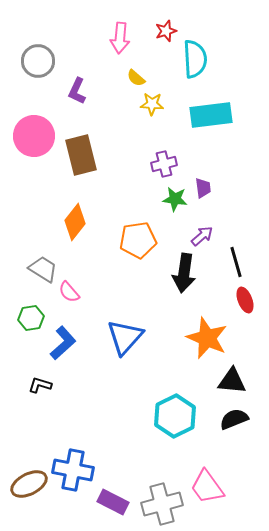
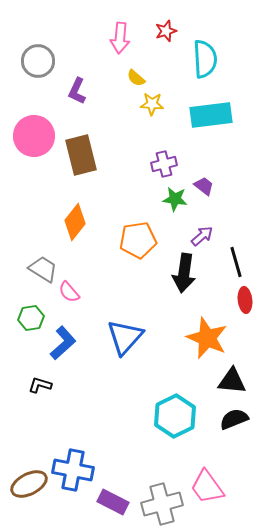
cyan semicircle: moved 10 px right
purple trapezoid: moved 1 px right, 2 px up; rotated 45 degrees counterclockwise
red ellipse: rotated 15 degrees clockwise
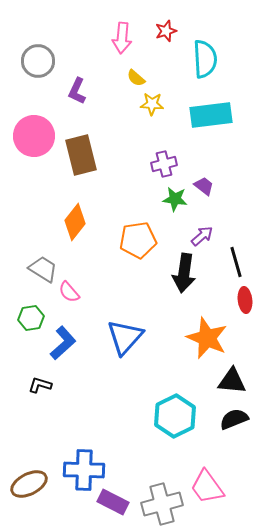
pink arrow: moved 2 px right
blue cross: moved 11 px right; rotated 9 degrees counterclockwise
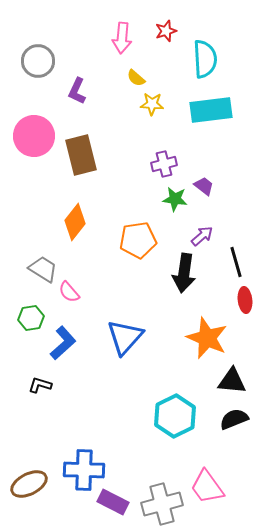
cyan rectangle: moved 5 px up
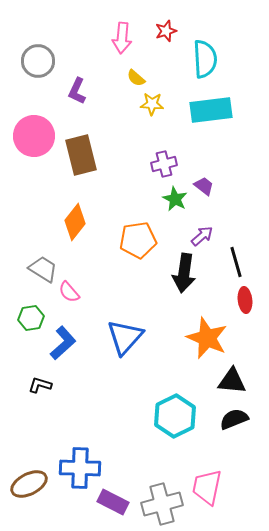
green star: rotated 20 degrees clockwise
blue cross: moved 4 px left, 2 px up
pink trapezoid: rotated 48 degrees clockwise
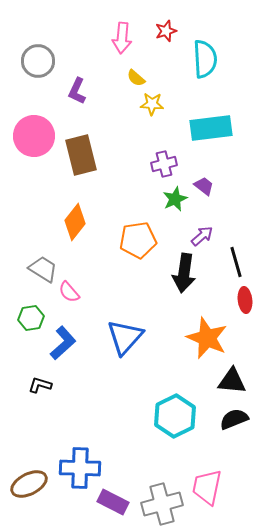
cyan rectangle: moved 18 px down
green star: rotated 20 degrees clockwise
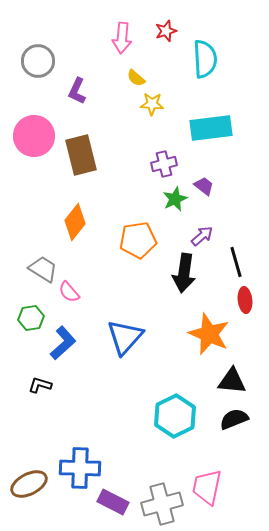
orange star: moved 2 px right, 4 px up
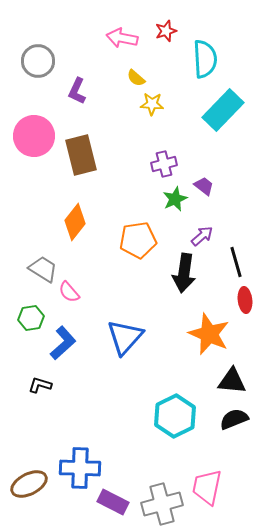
pink arrow: rotated 96 degrees clockwise
cyan rectangle: moved 12 px right, 18 px up; rotated 39 degrees counterclockwise
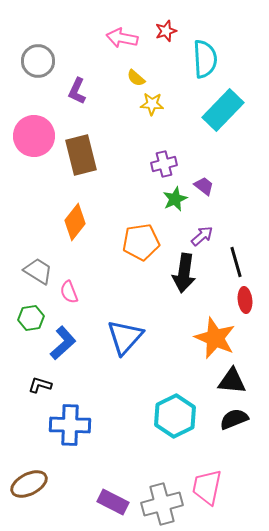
orange pentagon: moved 3 px right, 2 px down
gray trapezoid: moved 5 px left, 2 px down
pink semicircle: rotated 20 degrees clockwise
orange star: moved 6 px right, 4 px down
blue cross: moved 10 px left, 43 px up
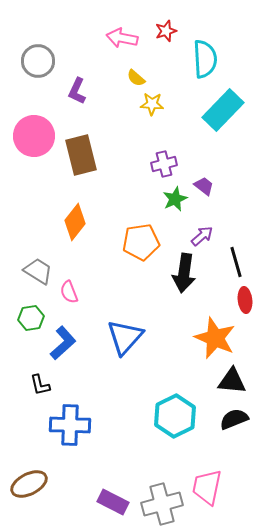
black L-shape: rotated 120 degrees counterclockwise
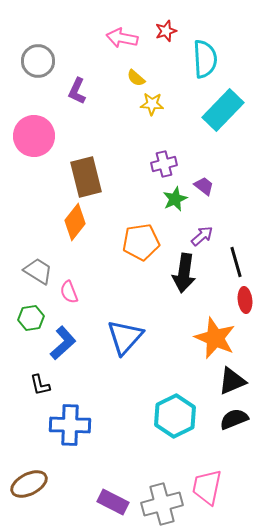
brown rectangle: moved 5 px right, 22 px down
black triangle: rotated 28 degrees counterclockwise
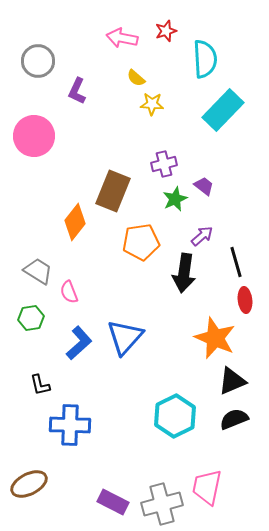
brown rectangle: moved 27 px right, 14 px down; rotated 36 degrees clockwise
blue L-shape: moved 16 px right
